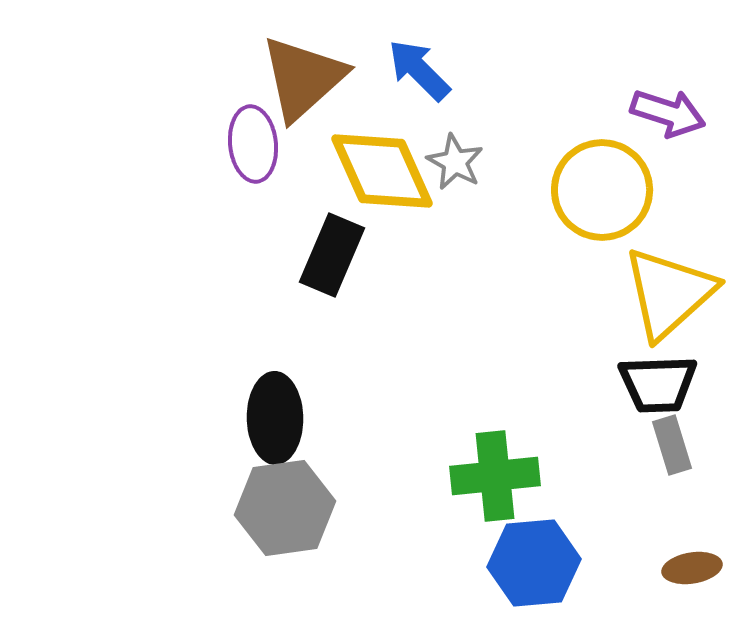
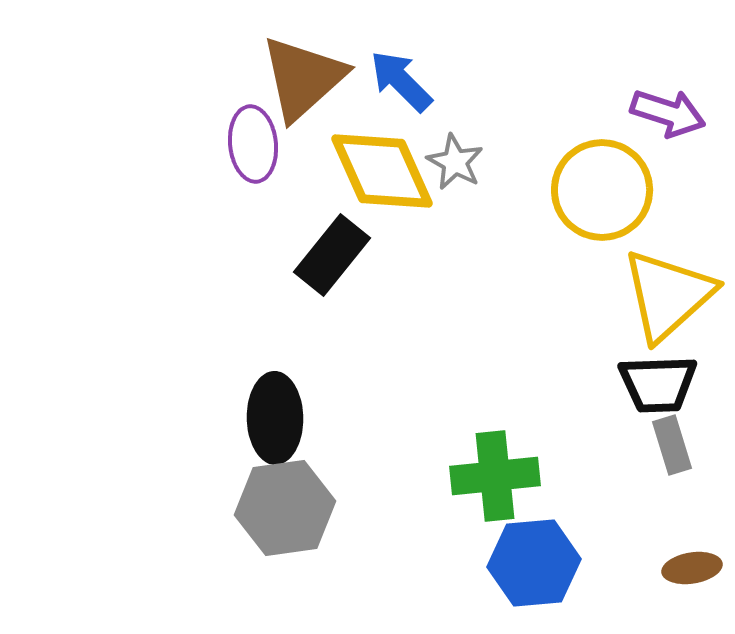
blue arrow: moved 18 px left, 11 px down
black rectangle: rotated 16 degrees clockwise
yellow triangle: moved 1 px left, 2 px down
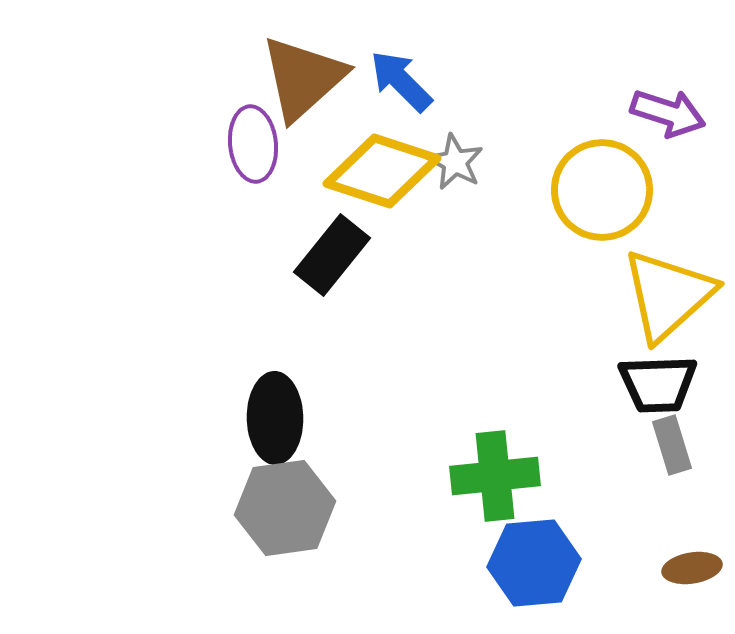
yellow diamond: rotated 48 degrees counterclockwise
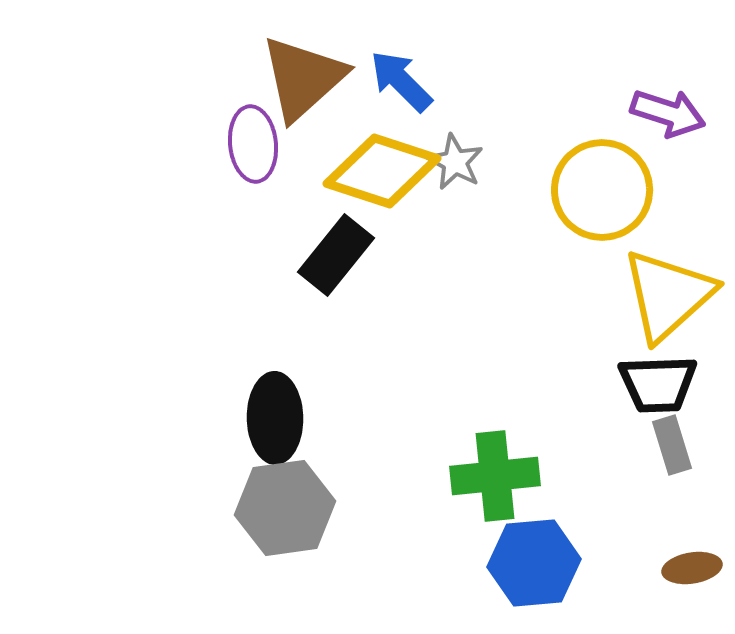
black rectangle: moved 4 px right
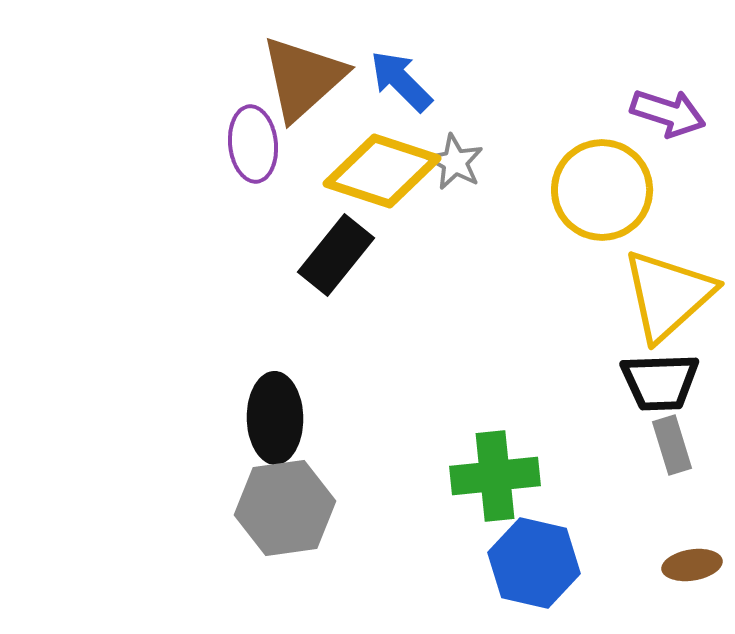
black trapezoid: moved 2 px right, 2 px up
blue hexagon: rotated 18 degrees clockwise
brown ellipse: moved 3 px up
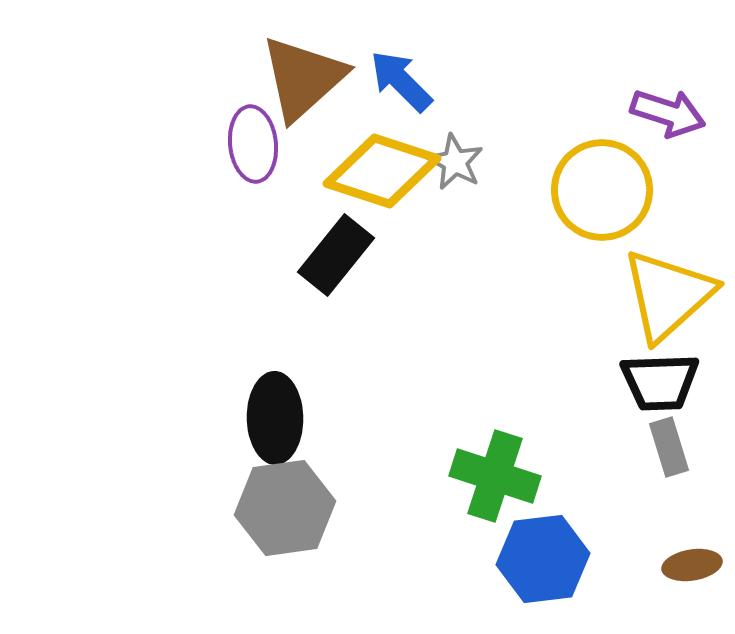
gray rectangle: moved 3 px left, 2 px down
green cross: rotated 24 degrees clockwise
blue hexagon: moved 9 px right, 4 px up; rotated 20 degrees counterclockwise
